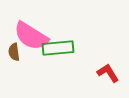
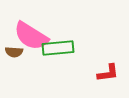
brown semicircle: rotated 78 degrees counterclockwise
red L-shape: rotated 115 degrees clockwise
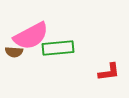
pink semicircle: rotated 60 degrees counterclockwise
red L-shape: moved 1 px right, 1 px up
